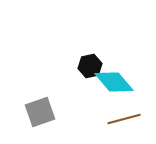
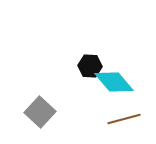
black hexagon: rotated 15 degrees clockwise
gray square: rotated 28 degrees counterclockwise
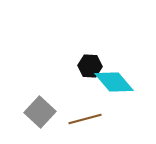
brown line: moved 39 px left
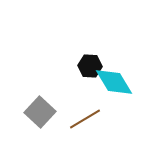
cyan diamond: rotated 9 degrees clockwise
brown line: rotated 16 degrees counterclockwise
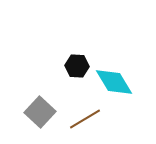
black hexagon: moved 13 px left
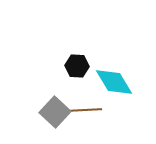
gray square: moved 15 px right
brown line: moved 9 px up; rotated 28 degrees clockwise
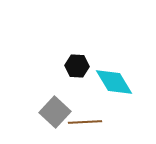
brown line: moved 12 px down
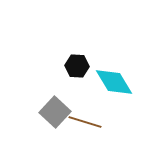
brown line: rotated 20 degrees clockwise
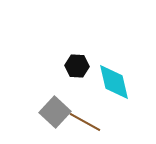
cyan diamond: rotated 18 degrees clockwise
brown line: rotated 12 degrees clockwise
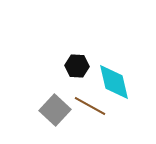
gray square: moved 2 px up
brown line: moved 5 px right, 16 px up
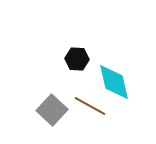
black hexagon: moved 7 px up
gray square: moved 3 px left
